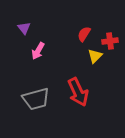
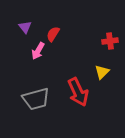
purple triangle: moved 1 px right, 1 px up
red semicircle: moved 31 px left
yellow triangle: moved 7 px right, 16 px down
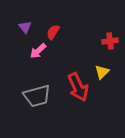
red semicircle: moved 2 px up
pink arrow: rotated 18 degrees clockwise
red arrow: moved 5 px up
gray trapezoid: moved 1 px right, 3 px up
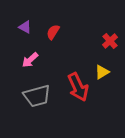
purple triangle: rotated 24 degrees counterclockwise
red cross: rotated 35 degrees counterclockwise
pink arrow: moved 8 px left, 9 px down
yellow triangle: rotated 14 degrees clockwise
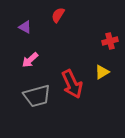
red semicircle: moved 5 px right, 17 px up
red cross: rotated 28 degrees clockwise
red arrow: moved 6 px left, 3 px up
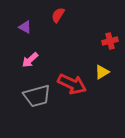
red arrow: rotated 40 degrees counterclockwise
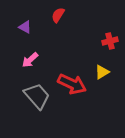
gray trapezoid: rotated 116 degrees counterclockwise
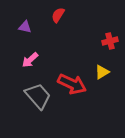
purple triangle: rotated 16 degrees counterclockwise
gray trapezoid: moved 1 px right
